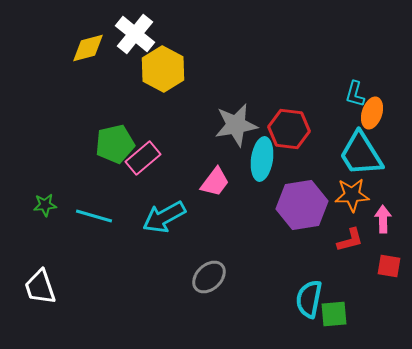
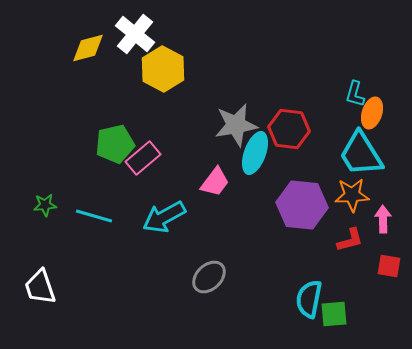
cyan ellipse: moved 7 px left, 6 px up; rotated 12 degrees clockwise
purple hexagon: rotated 15 degrees clockwise
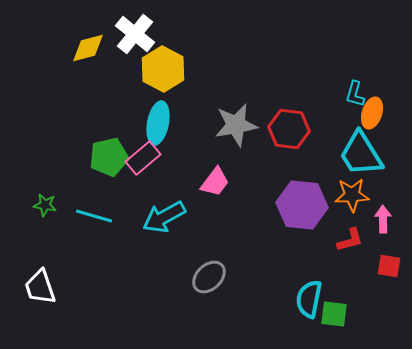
green pentagon: moved 6 px left, 13 px down
cyan ellipse: moved 97 px left, 30 px up; rotated 9 degrees counterclockwise
green star: rotated 15 degrees clockwise
green square: rotated 12 degrees clockwise
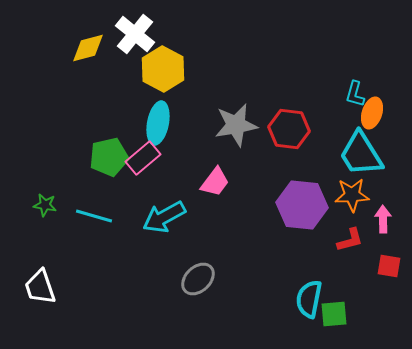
gray ellipse: moved 11 px left, 2 px down
green square: rotated 12 degrees counterclockwise
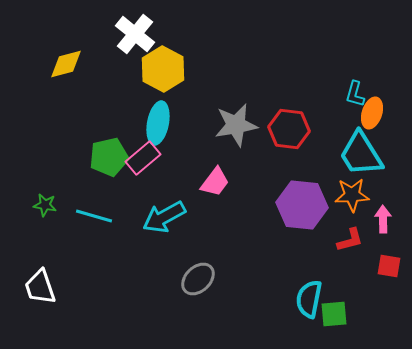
yellow diamond: moved 22 px left, 16 px down
